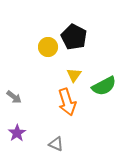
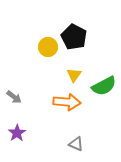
orange arrow: rotated 68 degrees counterclockwise
gray triangle: moved 20 px right
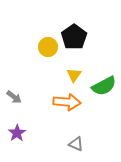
black pentagon: rotated 10 degrees clockwise
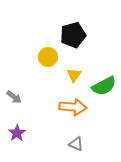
black pentagon: moved 1 px left, 2 px up; rotated 20 degrees clockwise
yellow circle: moved 10 px down
orange arrow: moved 6 px right, 5 px down
